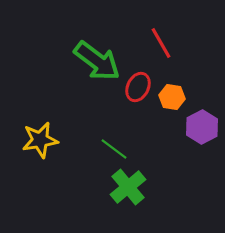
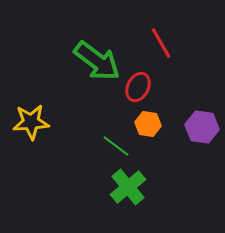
orange hexagon: moved 24 px left, 27 px down
purple hexagon: rotated 24 degrees counterclockwise
yellow star: moved 9 px left, 18 px up; rotated 6 degrees clockwise
green line: moved 2 px right, 3 px up
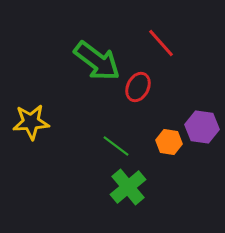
red line: rotated 12 degrees counterclockwise
orange hexagon: moved 21 px right, 18 px down
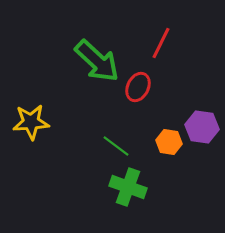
red line: rotated 68 degrees clockwise
green arrow: rotated 6 degrees clockwise
green cross: rotated 30 degrees counterclockwise
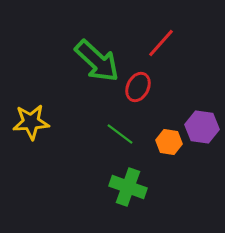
red line: rotated 16 degrees clockwise
green line: moved 4 px right, 12 px up
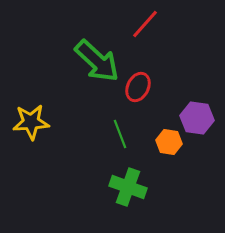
red line: moved 16 px left, 19 px up
purple hexagon: moved 5 px left, 9 px up
green line: rotated 32 degrees clockwise
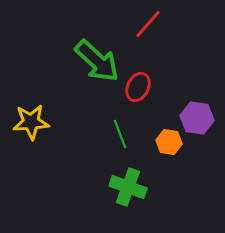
red line: moved 3 px right
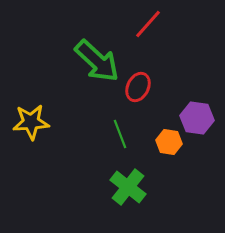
green cross: rotated 18 degrees clockwise
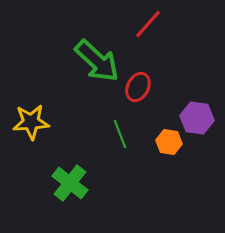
green cross: moved 58 px left, 4 px up
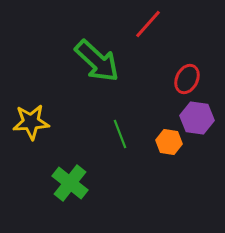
red ellipse: moved 49 px right, 8 px up
